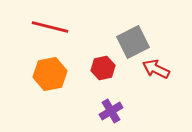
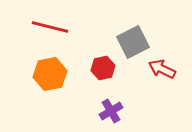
red arrow: moved 6 px right
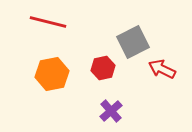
red line: moved 2 px left, 5 px up
orange hexagon: moved 2 px right
purple cross: rotated 10 degrees counterclockwise
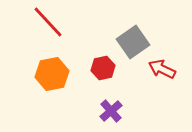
red line: rotated 33 degrees clockwise
gray square: rotated 8 degrees counterclockwise
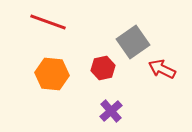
red line: rotated 27 degrees counterclockwise
orange hexagon: rotated 16 degrees clockwise
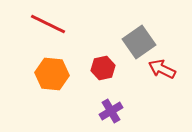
red line: moved 2 px down; rotated 6 degrees clockwise
gray square: moved 6 px right
purple cross: rotated 10 degrees clockwise
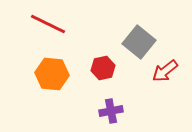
gray square: rotated 16 degrees counterclockwise
red arrow: moved 3 px right, 2 px down; rotated 64 degrees counterclockwise
purple cross: rotated 20 degrees clockwise
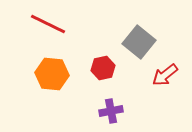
red arrow: moved 4 px down
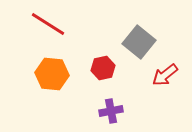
red line: rotated 6 degrees clockwise
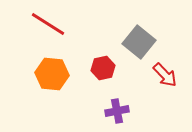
red arrow: rotated 96 degrees counterclockwise
purple cross: moved 6 px right
